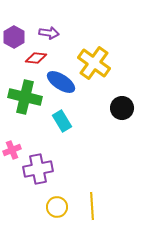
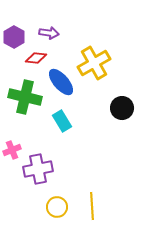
yellow cross: rotated 24 degrees clockwise
blue ellipse: rotated 16 degrees clockwise
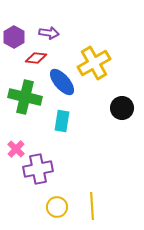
blue ellipse: moved 1 px right
cyan rectangle: rotated 40 degrees clockwise
pink cross: moved 4 px right, 1 px up; rotated 24 degrees counterclockwise
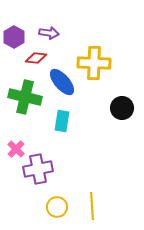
yellow cross: rotated 32 degrees clockwise
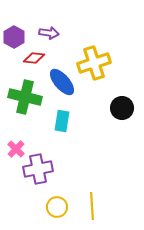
red diamond: moved 2 px left
yellow cross: rotated 20 degrees counterclockwise
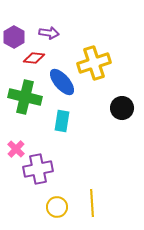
yellow line: moved 3 px up
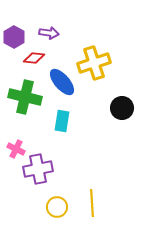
pink cross: rotated 18 degrees counterclockwise
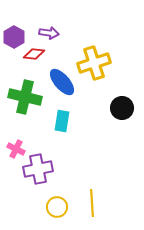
red diamond: moved 4 px up
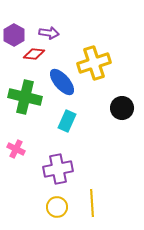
purple hexagon: moved 2 px up
cyan rectangle: moved 5 px right; rotated 15 degrees clockwise
purple cross: moved 20 px right
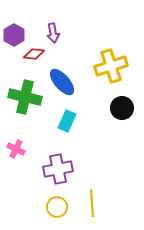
purple arrow: moved 4 px right; rotated 72 degrees clockwise
yellow cross: moved 17 px right, 3 px down
